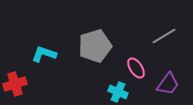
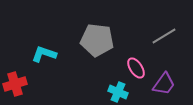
gray pentagon: moved 2 px right, 6 px up; rotated 24 degrees clockwise
purple trapezoid: moved 4 px left
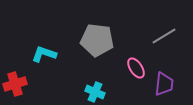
purple trapezoid: rotated 30 degrees counterclockwise
cyan cross: moved 23 px left
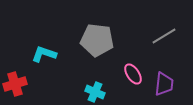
pink ellipse: moved 3 px left, 6 px down
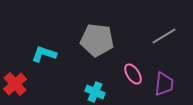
red cross: rotated 25 degrees counterclockwise
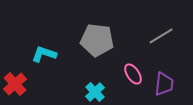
gray line: moved 3 px left
cyan cross: rotated 24 degrees clockwise
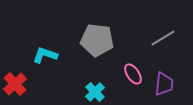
gray line: moved 2 px right, 2 px down
cyan L-shape: moved 1 px right, 1 px down
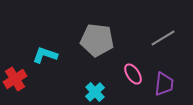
red cross: moved 5 px up; rotated 10 degrees clockwise
